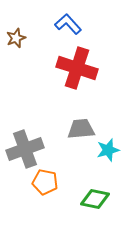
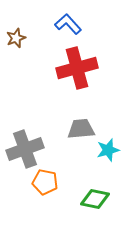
red cross: rotated 33 degrees counterclockwise
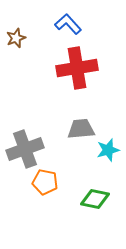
red cross: rotated 6 degrees clockwise
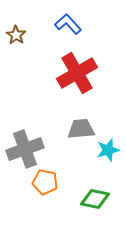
brown star: moved 3 px up; rotated 18 degrees counterclockwise
red cross: moved 5 px down; rotated 21 degrees counterclockwise
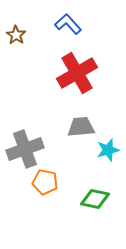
gray trapezoid: moved 2 px up
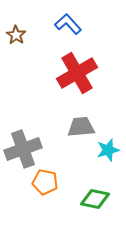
gray cross: moved 2 px left
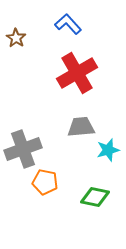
brown star: moved 3 px down
green diamond: moved 2 px up
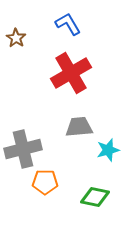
blue L-shape: rotated 12 degrees clockwise
red cross: moved 6 px left
gray trapezoid: moved 2 px left
gray cross: rotated 6 degrees clockwise
orange pentagon: rotated 10 degrees counterclockwise
